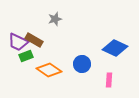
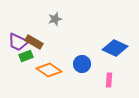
brown rectangle: moved 2 px down
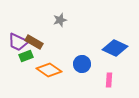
gray star: moved 5 px right, 1 px down
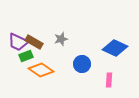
gray star: moved 1 px right, 19 px down
orange diamond: moved 8 px left
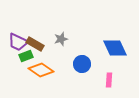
brown rectangle: moved 1 px right, 2 px down
blue diamond: rotated 40 degrees clockwise
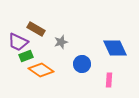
gray star: moved 3 px down
brown rectangle: moved 1 px right, 15 px up
